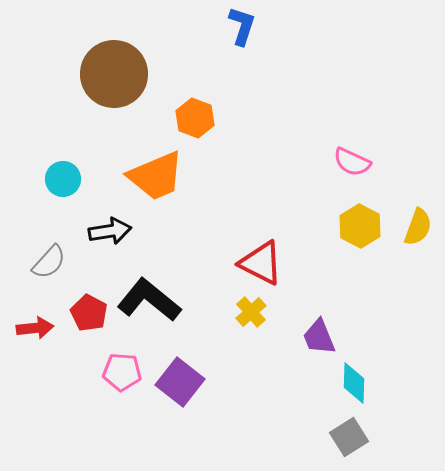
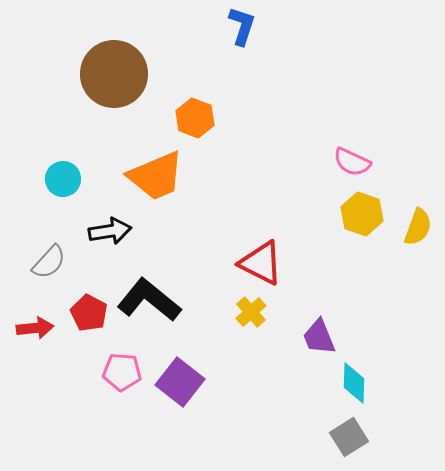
yellow hexagon: moved 2 px right, 12 px up; rotated 9 degrees counterclockwise
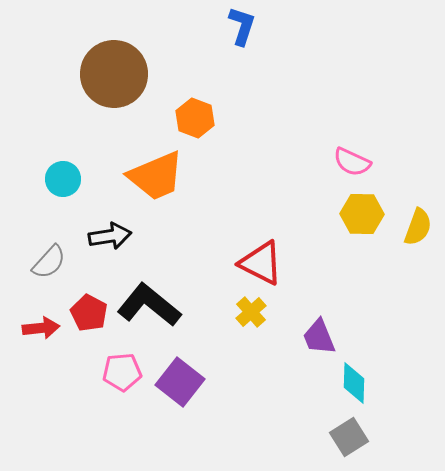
yellow hexagon: rotated 18 degrees counterclockwise
black arrow: moved 5 px down
black L-shape: moved 5 px down
red arrow: moved 6 px right
pink pentagon: rotated 9 degrees counterclockwise
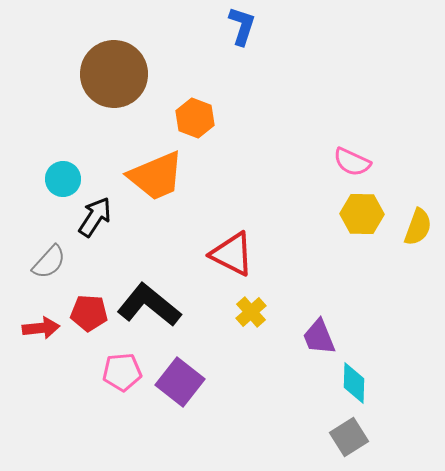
black arrow: moved 15 px left, 19 px up; rotated 48 degrees counterclockwise
red triangle: moved 29 px left, 9 px up
red pentagon: rotated 24 degrees counterclockwise
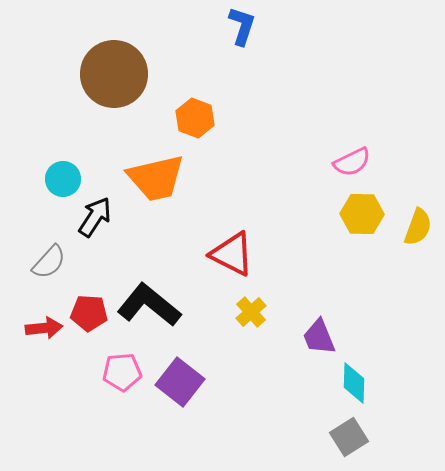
pink semicircle: rotated 51 degrees counterclockwise
orange trapezoid: moved 2 px down; rotated 10 degrees clockwise
red arrow: moved 3 px right
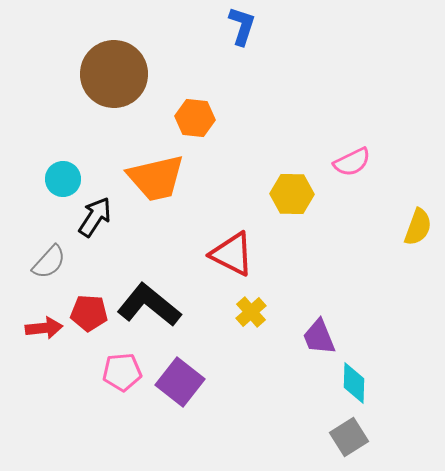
orange hexagon: rotated 15 degrees counterclockwise
yellow hexagon: moved 70 px left, 20 px up
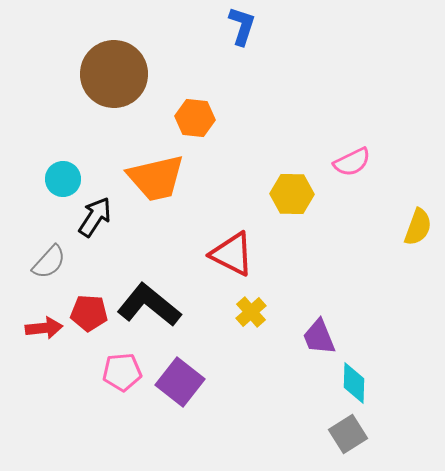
gray square: moved 1 px left, 3 px up
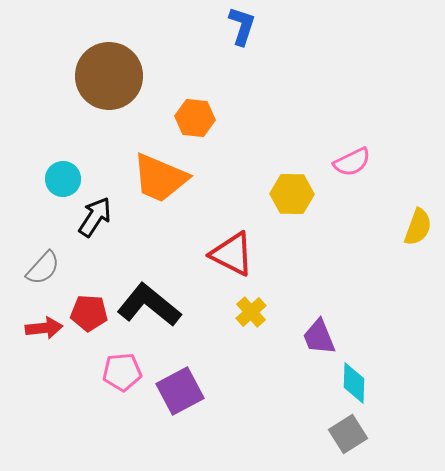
brown circle: moved 5 px left, 2 px down
orange trapezoid: moved 4 px right; rotated 36 degrees clockwise
gray semicircle: moved 6 px left, 6 px down
purple square: moved 9 px down; rotated 24 degrees clockwise
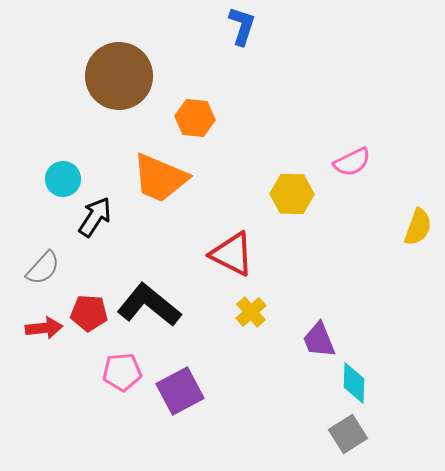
brown circle: moved 10 px right
purple trapezoid: moved 3 px down
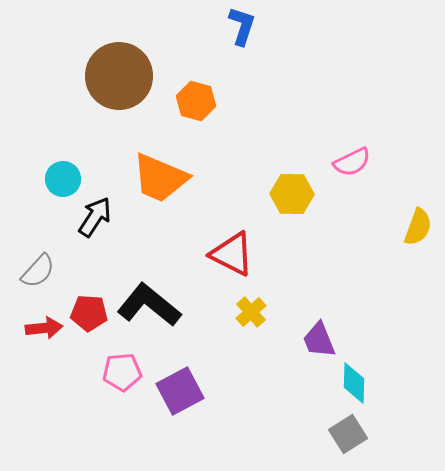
orange hexagon: moved 1 px right, 17 px up; rotated 9 degrees clockwise
gray semicircle: moved 5 px left, 3 px down
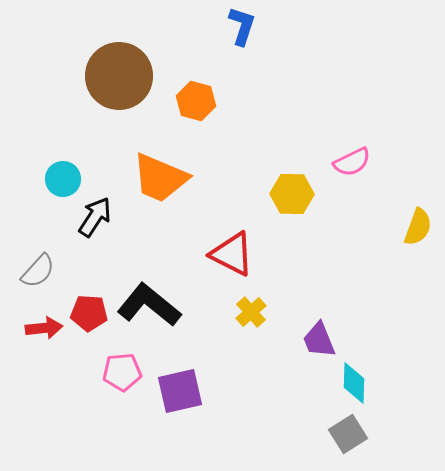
purple square: rotated 15 degrees clockwise
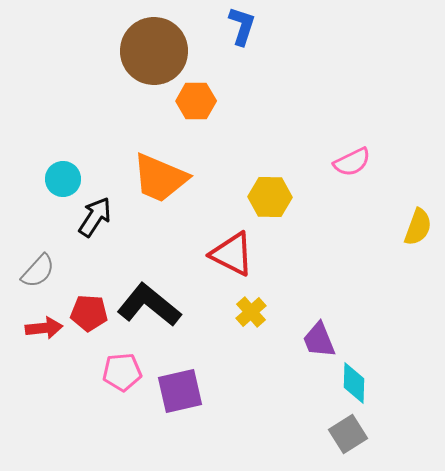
brown circle: moved 35 px right, 25 px up
orange hexagon: rotated 15 degrees counterclockwise
yellow hexagon: moved 22 px left, 3 px down
